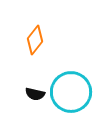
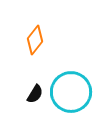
black semicircle: rotated 72 degrees counterclockwise
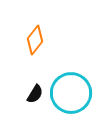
cyan circle: moved 1 px down
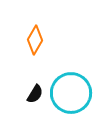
orange diamond: rotated 8 degrees counterclockwise
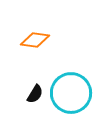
orange diamond: rotated 68 degrees clockwise
